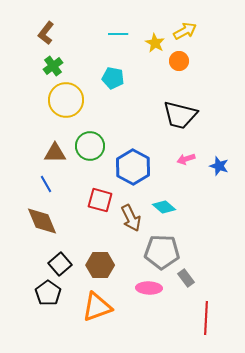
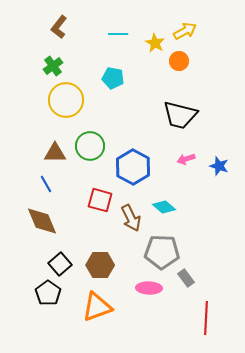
brown L-shape: moved 13 px right, 6 px up
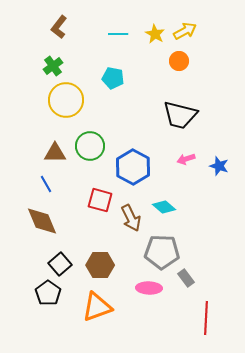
yellow star: moved 9 px up
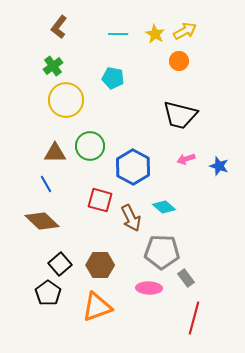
brown diamond: rotated 24 degrees counterclockwise
red line: moved 12 px left; rotated 12 degrees clockwise
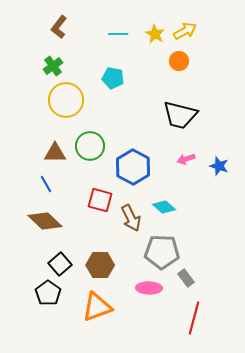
brown diamond: moved 3 px right
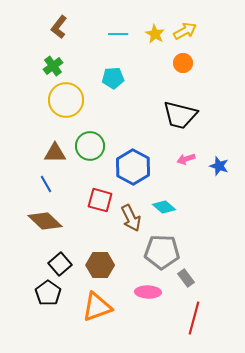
orange circle: moved 4 px right, 2 px down
cyan pentagon: rotated 15 degrees counterclockwise
pink ellipse: moved 1 px left, 4 px down
